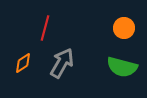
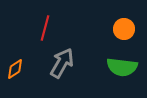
orange circle: moved 1 px down
orange diamond: moved 8 px left, 6 px down
green semicircle: rotated 8 degrees counterclockwise
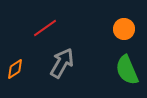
red line: rotated 40 degrees clockwise
green semicircle: moved 5 px right, 3 px down; rotated 60 degrees clockwise
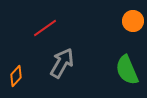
orange circle: moved 9 px right, 8 px up
orange diamond: moved 1 px right, 7 px down; rotated 15 degrees counterclockwise
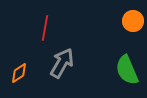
red line: rotated 45 degrees counterclockwise
orange diamond: moved 3 px right, 3 px up; rotated 15 degrees clockwise
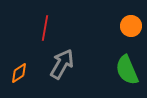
orange circle: moved 2 px left, 5 px down
gray arrow: moved 1 px down
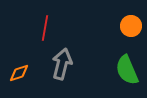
gray arrow: rotated 16 degrees counterclockwise
orange diamond: rotated 15 degrees clockwise
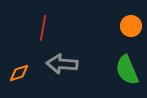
red line: moved 2 px left
gray arrow: rotated 100 degrees counterclockwise
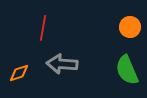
orange circle: moved 1 px left, 1 px down
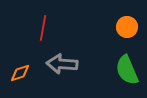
orange circle: moved 3 px left
orange diamond: moved 1 px right
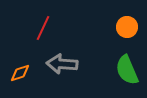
red line: rotated 15 degrees clockwise
